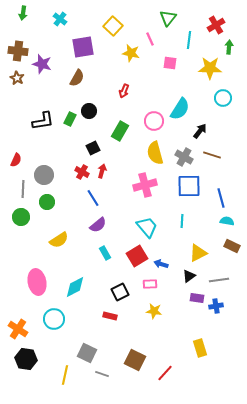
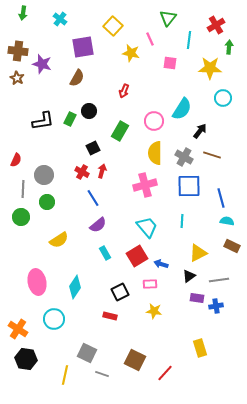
cyan semicircle at (180, 109): moved 2 px right
yellow semicircle at (155, 153): rotated 15 degrees clockwise
cyan diamond at (75, 287): rotated 30 degrees counterclockwise
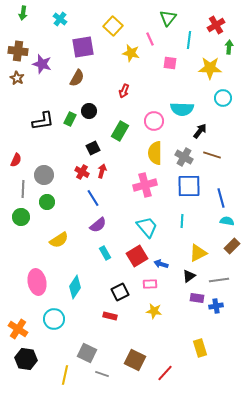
cyan semicircle at (182, 109): rotated 60 degrees clockwise
brown rectangle at (232, 246): rotated 70 degrees counterclockwise
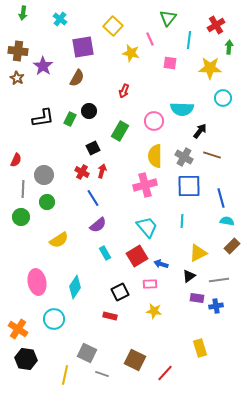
purple star at (42, 64): moved 1 px right, 2 px down; rotated 18 degrees clockwise
black L-shape at (43, 121): moved 3 px up
yellow semicircle at (155, 153): moved 3 px down
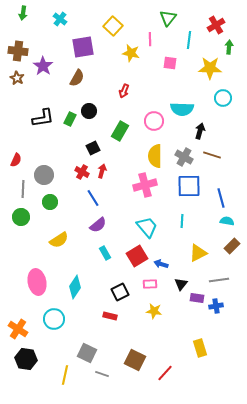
pink line at (150, 39): rotated 24 degrees clockwise
black arrow at (200, 131): rotated 21 degrees counterclockwise
green circle at (47, 202): moved 3 px right
black triangle at (189, 276): moved 8 px left, 8 px down; rotated 16 degrees counterclockwise
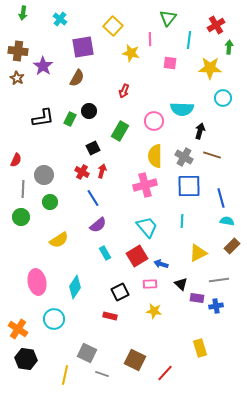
black triangle at (181, 284): rotated 24 degrees counterclockwise
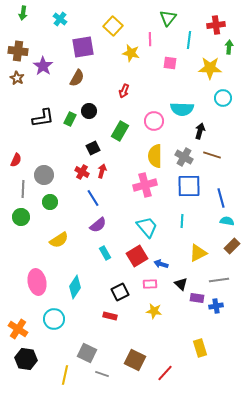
red cross at (216, 25): rotated 24 degrees clockwise
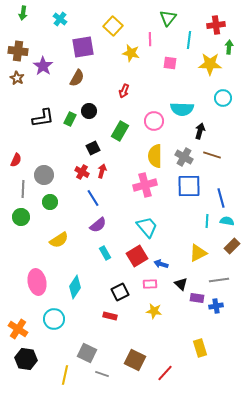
yellow star at (210, 68): moved 4 px up
cyan line at (182, 221): moved 25 px right
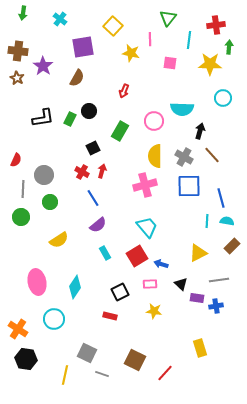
brown line at (212, 155): rotated 30 degrees clockwise
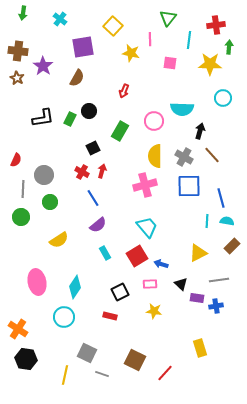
cyan circle at (54, 319): moved 10 px right, 2 px up
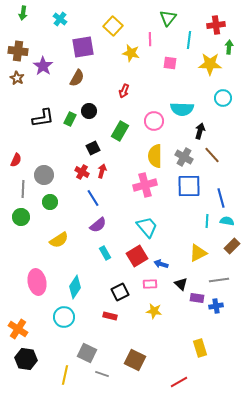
red line at (165, 373): moved 14 px right, 9 px down; rotated 18 degrees clockwise
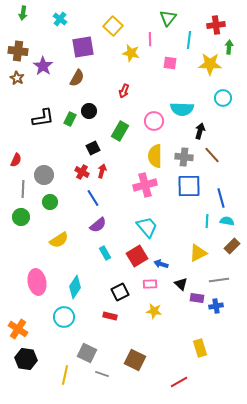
gray cross at (184, 157): rotated 24 degrees counterclockwise
